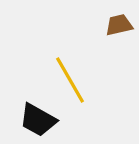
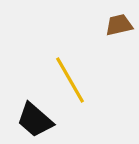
black trapezoid: moved 3 px left; rotated 12 degrees clockwise
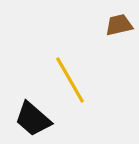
black trapezoid: moved 2 px left, 1 px up
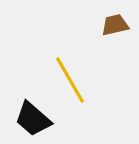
brown trapezoid: moved 4 px left
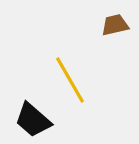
black trapezoid: moved 1 px down
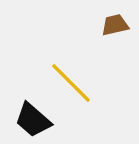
yellow line: moved 1 px right, 3 px down; rotated 15 degrees counterclockwise
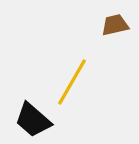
yellow line: moved 1 px right, 1 px up; rotated 75 degrees clockwise
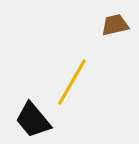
black trapezoid: rotated 9 degrees clockwise
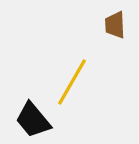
brown trapezoid: rotated 80 degrees counterclockwise
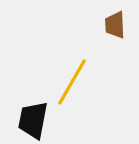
black trapezoid: rotated 51 degrees clockwise
